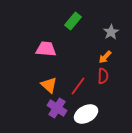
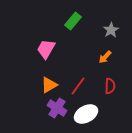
gray star: moved 2 px up
pink trapezoid: rotated 65 degrees counterclockwise
red semicircle: moved 7 px right, 10 px down
orange triangle: rotated 48 degrees clockwise
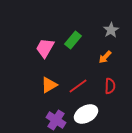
green rectangle: moved 19 px down
pink trapezoid: moved 1 px left, 1 px up
red line: rotated 18 degrees clockwise
purple cross: moved 1 px left, 12 px down
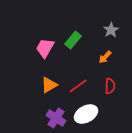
purple cross: moved 2 px up
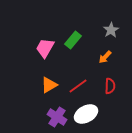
purple cross: moved 1 px right, 1 px up
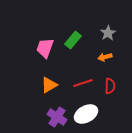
gray star: moved 3 px left, 3 px down
pink trapezoid: rotated 10 degrees counterclockwise
orange arrow: rotated 32 degrees clockwise
red line: moved 5 px right, 3 px up; rotated 18 degrees clockwise
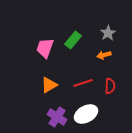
orange arrow: moved 1 px left, 2 px up
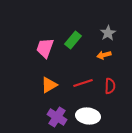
white ellipse: moved 2 px right, 2 px down; rotated 35 degrees clockwise
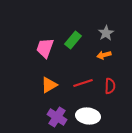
gray star: moved 2 px left
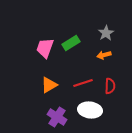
green rectangle: moved 2 px left, 3 px down; rotated 18 degrees clockwise
white ellipse: moved 2 px right, 6 px up
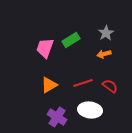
green rectangle: moved 3 px up
orange arrow: moved 1 px up
red semicircle: rotated 56 degrees counterclockwise
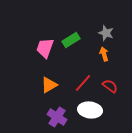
gray star: rotated 21 degrees counterclockwise
orange arrow: rotated 88 degrees clockwise
red line: rotated 30 degrees counterclockwise
